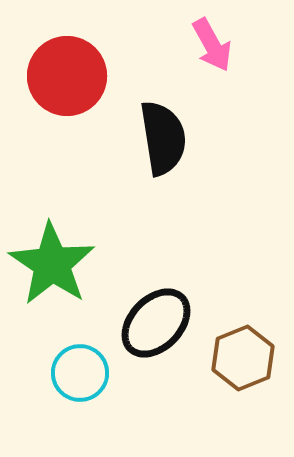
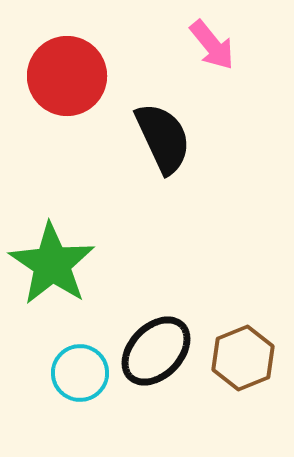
pink arrow: rotated 10 degrees counterclockwise
black semicircle: rotated 16 degrees counterclockwise
black ellipse: moved 28 px down
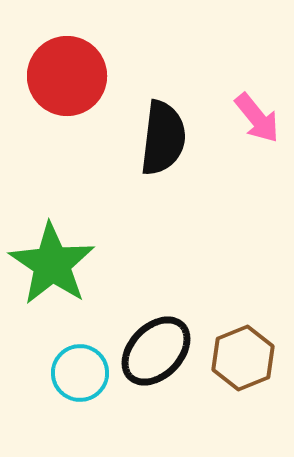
pink arrow: moved 45 px right, 73 px down
black semicircle: rotated 32 degrees clockwise
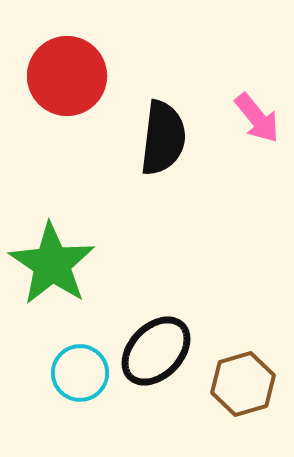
brown hexagon: moved 26 px down; rotated 6 degrees clockwise
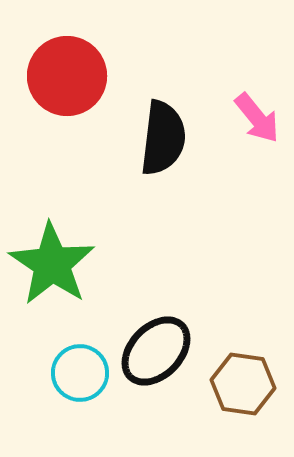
brown hexagon: rotated 24 degrees clockwise
